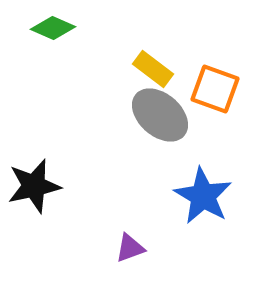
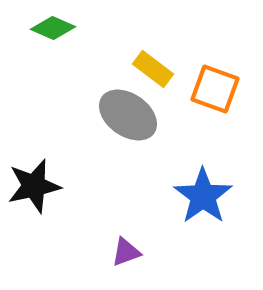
gray ellipse: moved 32 px left; rotated 6 degrees counterclockwise
blue star: rotated 6 degrees clockwise
purple triangle: moved 4 px left, 4 px down
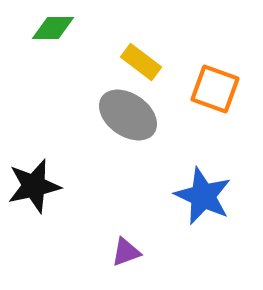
green diamond: rotated 24 degrees counterclockwise
yellow rectangle: moved 12 px left, 7 px up
blue star: rotated 12 degrees counterclockwise
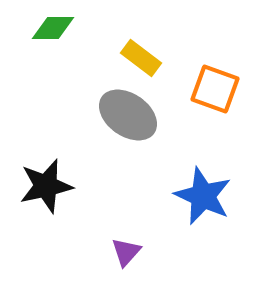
yellow rectangle: moved 4 px up
black star: moved 12 px right
purple triangle: rotated 28 degrees counterclockwise
